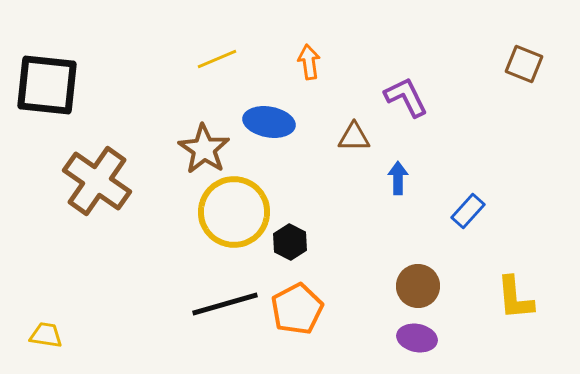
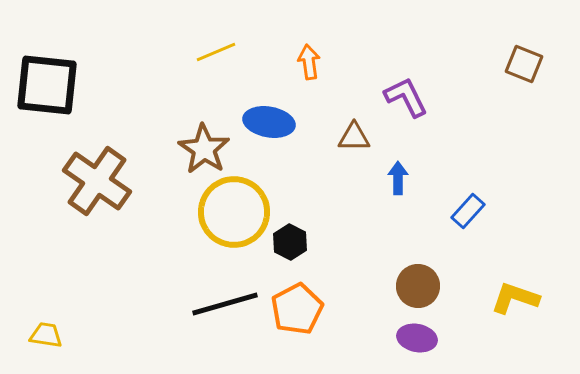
yellow line: moved 1 px left, 7 px up
yellow L-shape: rotated 114 degrees clockwise
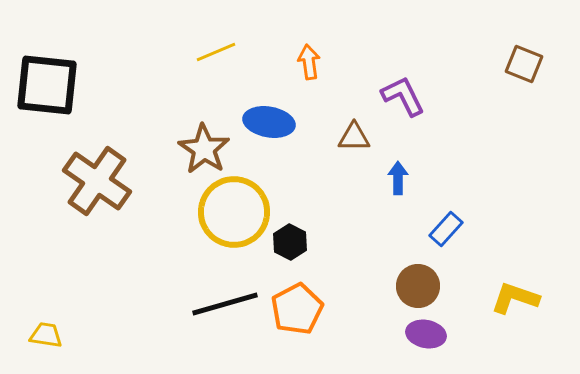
purple L-shape: moved 3 px left, 1 px up
blue rectangle: moved 22 px left, 18 px down
purple ellipse: moved 9 px right, 4 px up
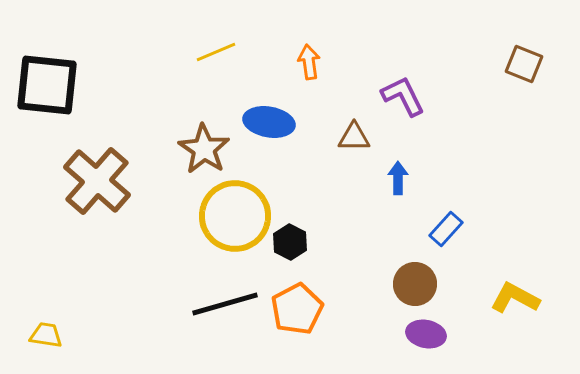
brown cross: rotated 6 degrees clockwise
yellow circle: moved 1 px right, 4 px down
brown circle: moved 3 px left, 2 px up
yellow L-shape: rotated 9 degrees clockwise
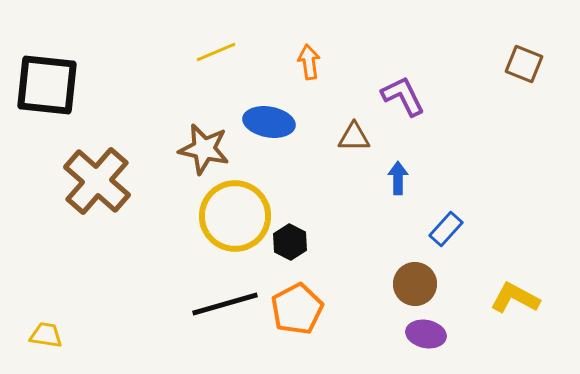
brown star: rotated 21 degrees counterclockwise
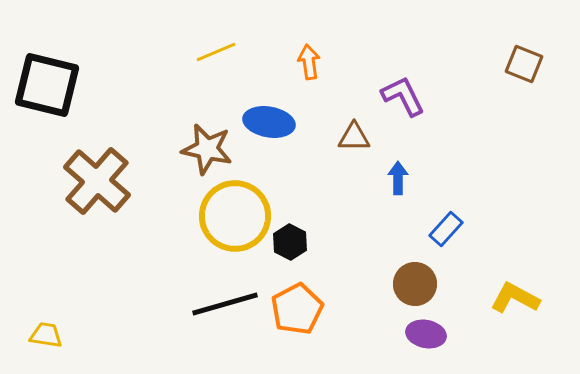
black square: rotated 8 degrees clockwise
brown star: moved 3 px right
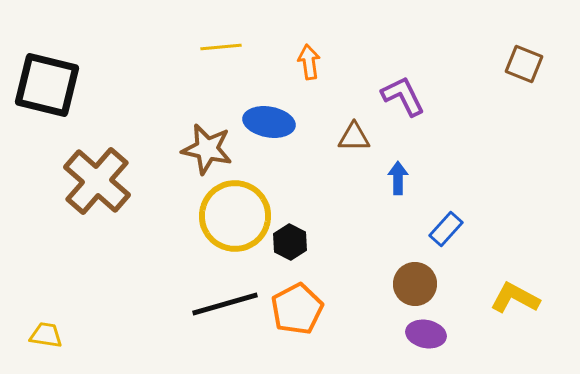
yellow line: moved 5 px right, 5 px up; rotated 18 degrees clockwise
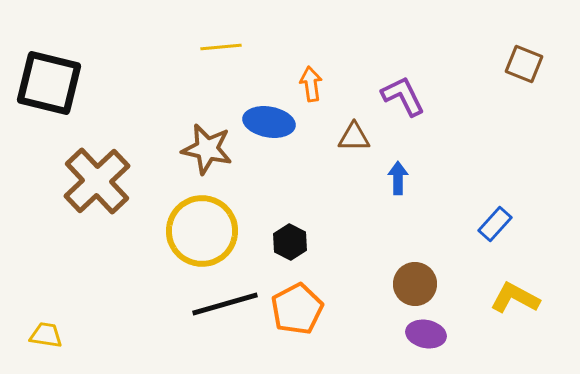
orange arrow: moved 2 px right, 22 px down
black square: moved 2 px right, 2 px up
brown cross: rotated 6 degrees clockwise
yellow circle: moved 33 px left, 15 px down
blue rectangle: moved 49 px right, 5 px up
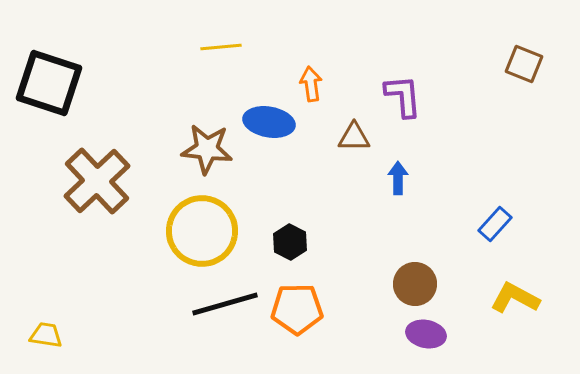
black square: rotated 4 degrees clockwise
purple L-shape: rotated 21 degrees clockwise
brown star: rotated 6 degrees counterclockwise
orange pentagon: rotated 27 degrees clockwise
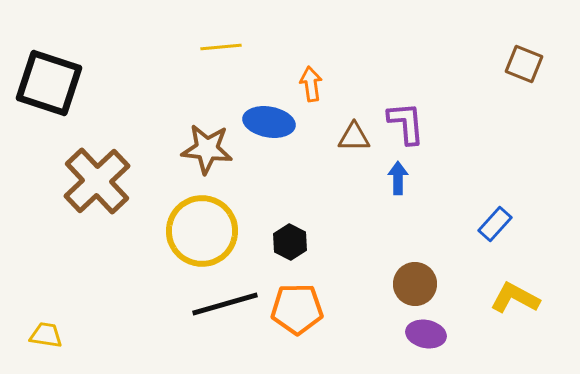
purple L-shape: moved 3 px right, 27 px down
